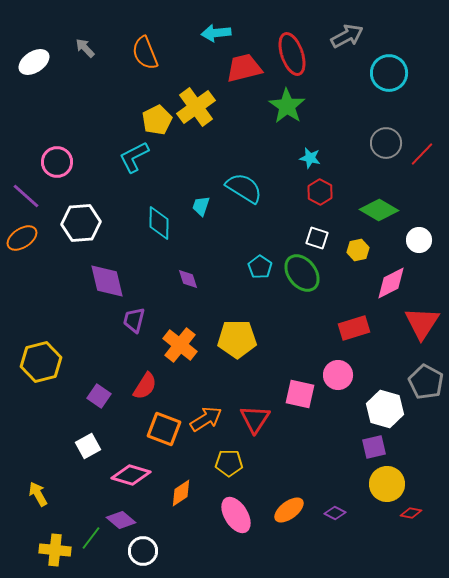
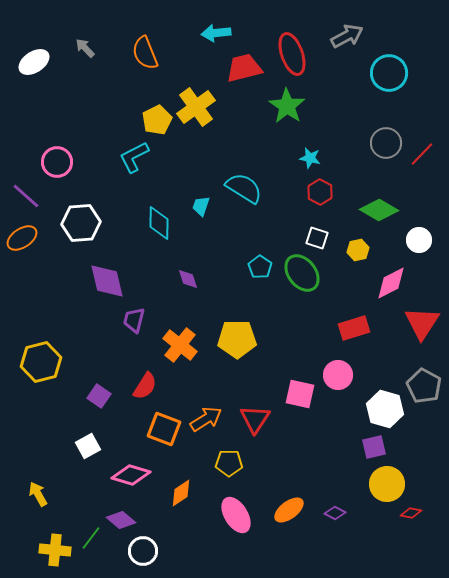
gray pentagon at (426, 382): moved 2 px left, 4 px down
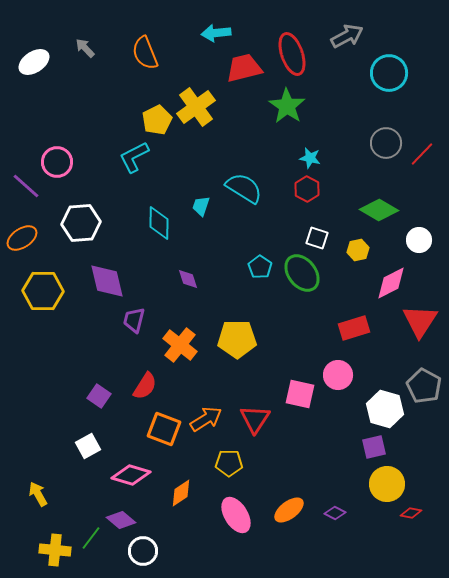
red hexagon at (320, 192): moved 13 px left, 3 px up
purple line at (26, 196): moved 10 px up
red triangle at (422, 323): moved 2 px left, 2 px up
yellow hexagon at (41, 362): moved 2 px right, 71 px up; rotated 15 degrees clockwise
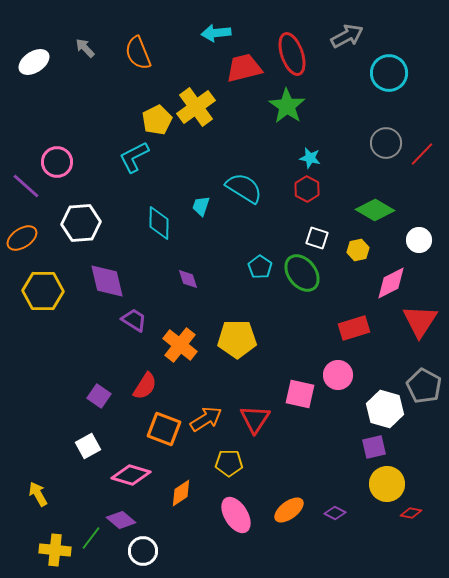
orange semicircle at (145, 53): moved 7 px left
green diamond at (379, 210): moved 4 px left
purple trapezoid at (134, 320): rotated 108 degrees clockwise
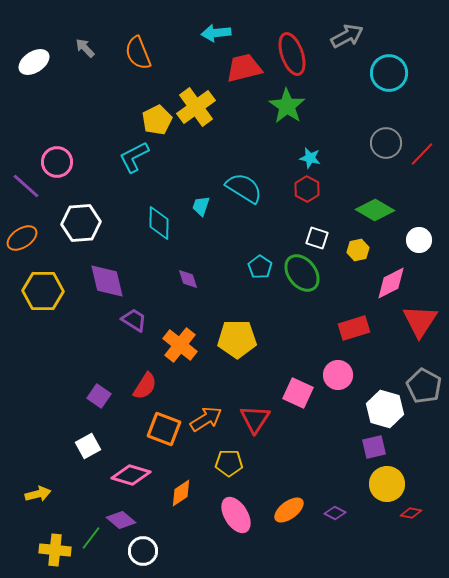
pink square at (300, 394): moved 2 px left, 1 px up; rotated 12 degrees clockwise
yellow arrow at (38, 494): rotated 105 degrees clockwise
